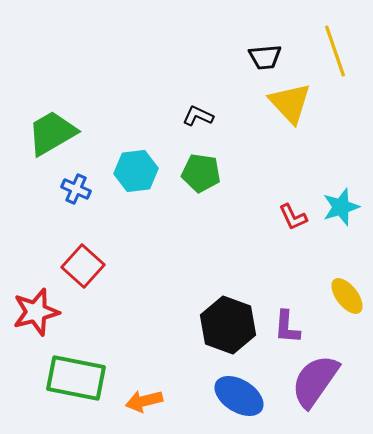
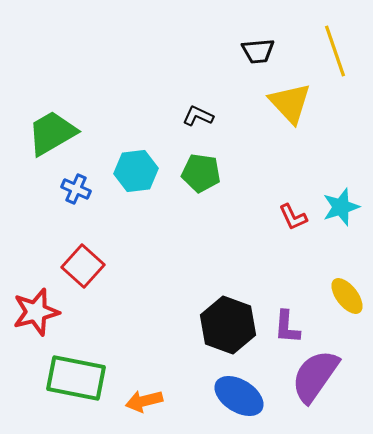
black trapezoid: moved 7 px left, 6 px up
purple semicircle: moved 5 px up
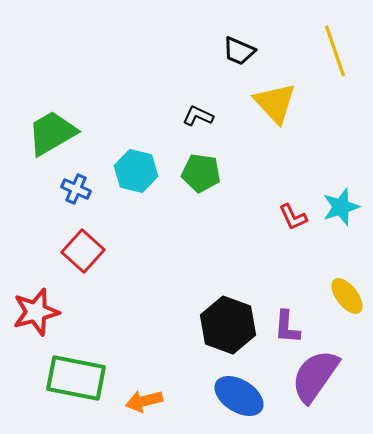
black trapezoid: moved 19 px left; rotated 28 degrees clockwise
yellow triangle: moved 15 px left
cyan hexagon: rotated 21 degrees clockwise
red square: moved 15 px up
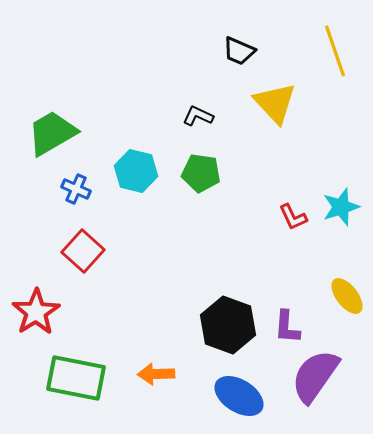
red star: rotated 18 degrees counterclockwise
orange arrow: moved 12 px right, 27 px up; rotated 12 degrees clockwise
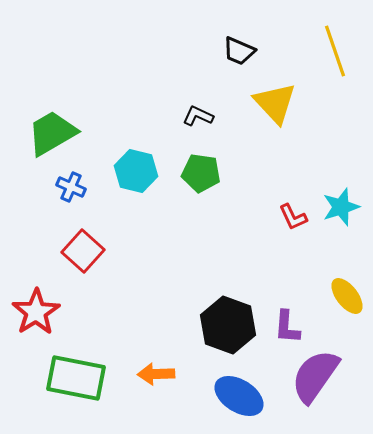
blue cross: moved 5 px left, 2 px up
